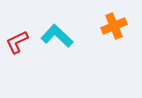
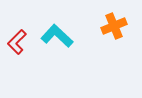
red L-shape: rotated 20 degrees counterclockwise
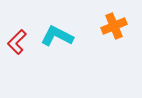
cyan L-shape: rotated 16 degrees counterclockwise
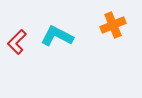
orange cross: moved 1 px left, 1 px up
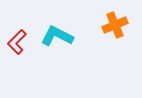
orange cross: moved 2 px right
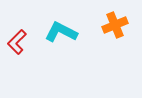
cyan L-shape: moved 4 px right, 4 px up
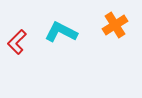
orange cross: rotated 10 degrees counterclockwise
